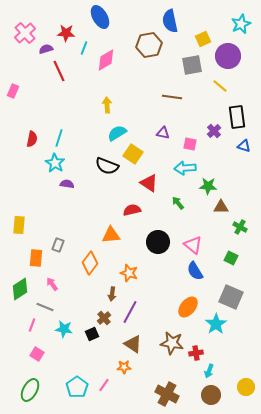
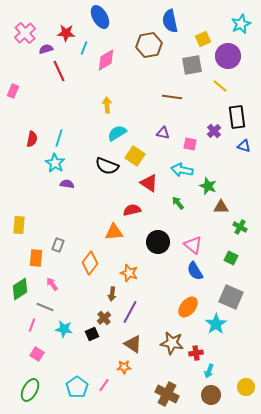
yellow square at (133, 154): moved 2 px right, 2 px down
cyan arrow at (185, 168): moved 3 px left, 2 px down; rotated 15 degrees clockwise
green star at (208, 186): rotated 18 degrees clockwise
orange triangle at (111, 235): moved 3 px right, 3 px up
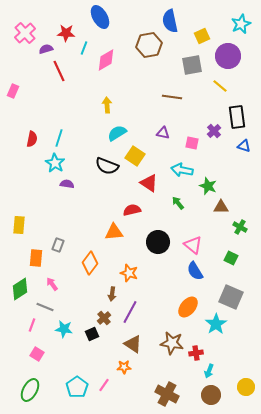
yellow square at (203, 39): moved 1 px left, 3 px up
pink square at (190, 144): moved 2 px right, 1 px up
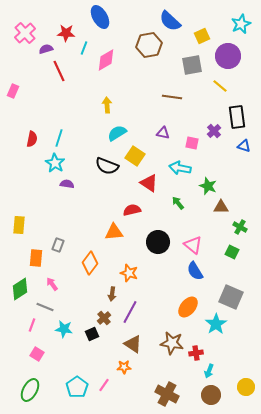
blue semicircle at (170, 21): rotated 35 degrees counterclockwise
cyan arrow at (182, 170): moved 2 px left, 2 px up
green square at (231, 258): moved 1 px right, 6 px up
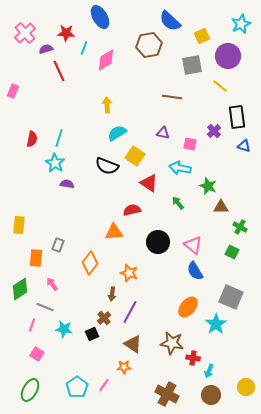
pink square at (192, 143): moved 2 px left, 1 px down
red cross at (196, 353): moved 3 px left, 5 px down; rotated 16 degrees clockwise
